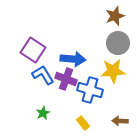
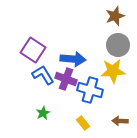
gray circle: moved 2 px down
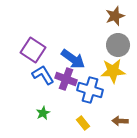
blue arrow: rotated 30 degrees clockwise
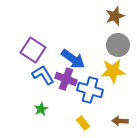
green star: moved 2 px left, 4 px up
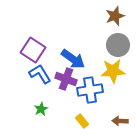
blue L-shape: moved 3 px left, 1 px up
blue cross: rotated 25 degrees counterclockwise
yellow rectangle: moved 1 px left, 2 px up
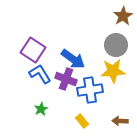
brown star: moved 8 px right; rotated 12 degrees counterclockwise
gray circle: moved 2 px left
